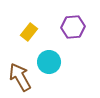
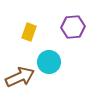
yellow rectangle: rotated 18 degrees counterclockwise
brown arrow: rotated 96 degrees clockwise
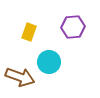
brown arrow: rotated 44 degrees clockwise
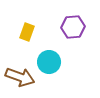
yellow rectangle: moved 2 px left
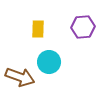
purple hexagon: moved 10 px right
yellow rectangle: moved 11 px right, 3 px up; rotated 18 degrees counterclockwise
